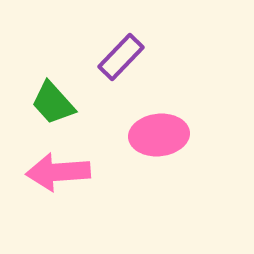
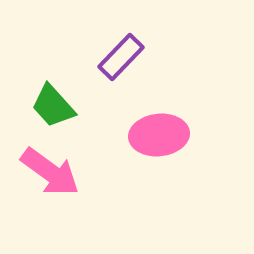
green trapezoid: moved 3 px down
pink arrow: moved 8 px left; rotated 140 degrees counterclockwise
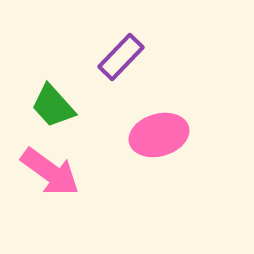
pink ellipse: rotated 10 degrees counterclockwise
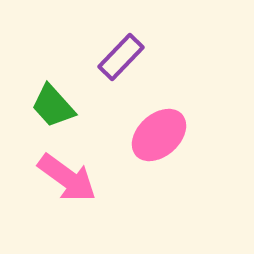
pink ellipse: rotated 26 degrees counterclockwise
pink arrow: moved 17 px right, 6 px down
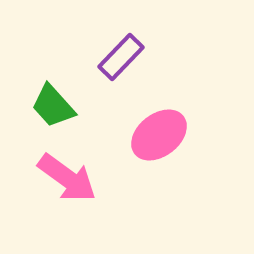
pink ellipse: rotated 4 degrees clockwise
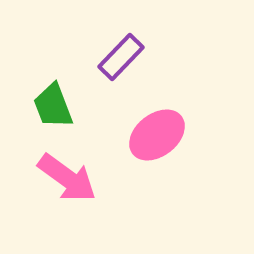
green trapezoid: rotated 21 degrees clockwise
pink ellipse: moved 2 px left
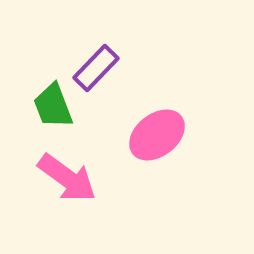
purple rectangle: moved 25 px left, 11 px down
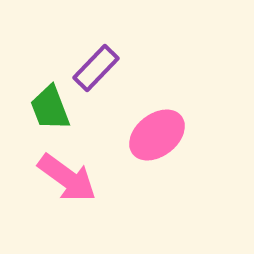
green trapezoid: moved 3 px left, 2 px down
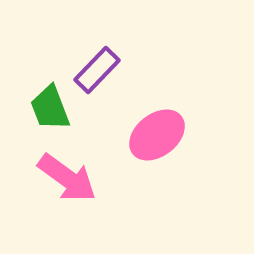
purple rectangle: moved 1 px right, 2 px down
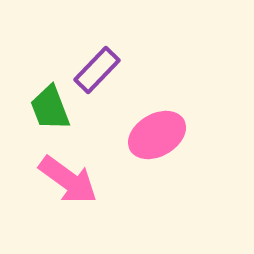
pink ellipse: rotated 8 degrees clockwise
pink arrow: moved 1 px right, 2 px down
